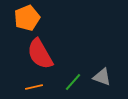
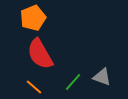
orange pentagon: moved 6 px right
orange line: rotated 54 degrees clockwise
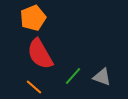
green line: moved 6 px up
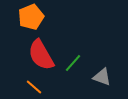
orange pentagon: moved 2 px left, 1 px up
red semicircle: moved 1 px right, 1 px down
green line: moved 13 px up
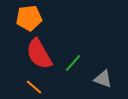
orange pentagon: moved 2 px left, 1 px down; rotated 15 degrees clockwise
red semicircle: moved 2 px left, 1 px up
gray triangle: moved 1 px right, 2 px down
